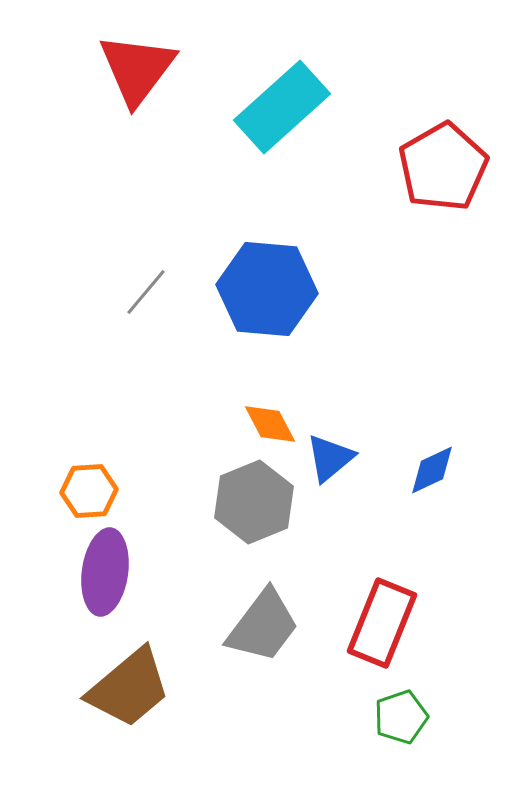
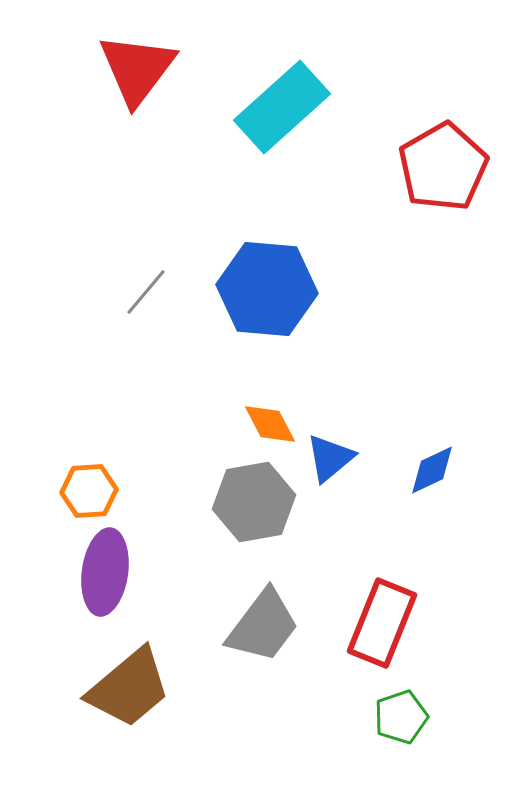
gray hexagon: rotated 12 degrees clockwise
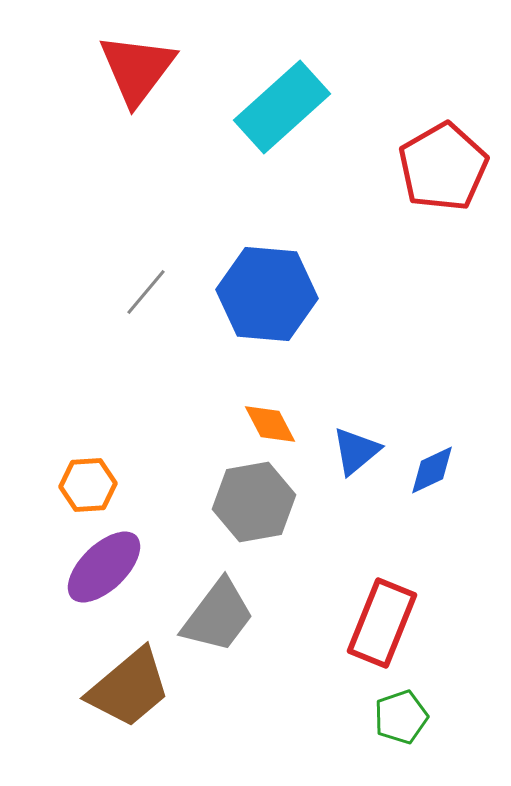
blue hexagon: moved 5 px down
blue triangle: moved 26 px right, 7 px up
orange hexagon: moved 1 px left, 6 px up
purple ellipse: moved 1 px left, 5 px up; rotated 38 degrees clockwise
gray trapezoid: moved 45 px left, 10 px up
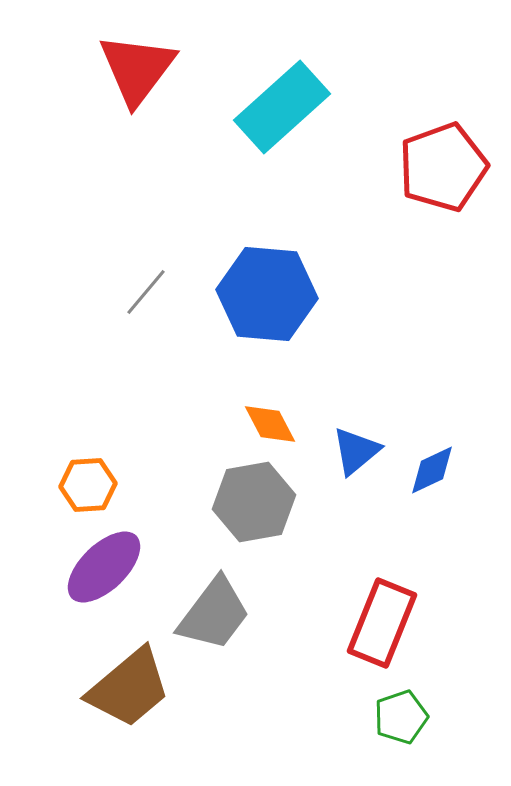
red pentagon: rotated 10 degrees clockwise
gray trapezoid: moved 4 px left, 2 px up
